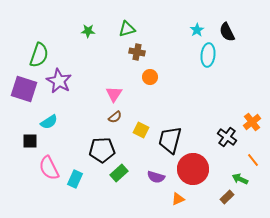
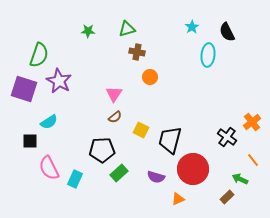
cyan star: moved 5 px left, 3 px up
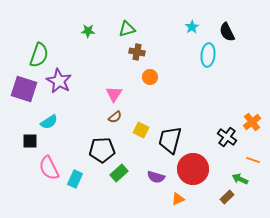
orange line: rotated 32 degrees counterclockwise
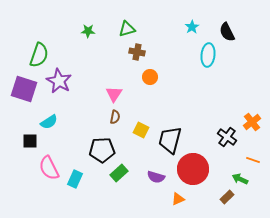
brown semicircle: rotated 40 degrees counterclockwise
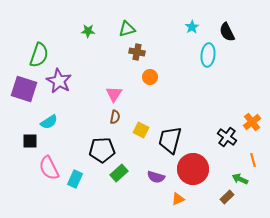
orange line: rotated 56 degrees clockwise
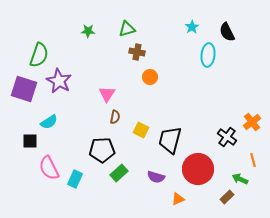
pink triangle: moved 7 px left
red circle: moved 5 px right
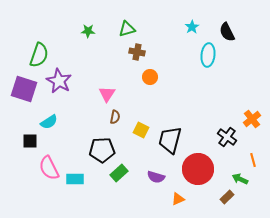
orange cross: moved 3 px up
cyan rectangle: rotated 66 degrees clockwise
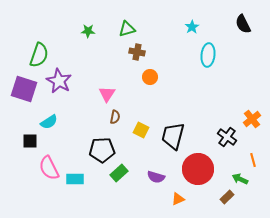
black semicircle: moved 16 px right, 8 px up
black trapezoid: moved 3 px right, 4 px up
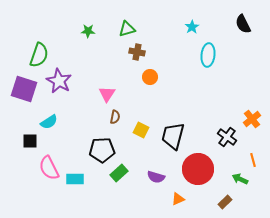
brown rectangle: moved 2 px left, 5 px down
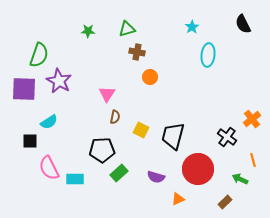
purple square: rotated 16 degrees counterclockwise
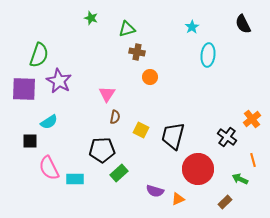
green star: moved 3 px right, 13 px up; rotated 16 degrees clockwise
purple semicircle: moved 1 px left, 14 px down
